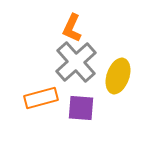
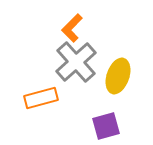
orange L-shape: rotated 20 degrees clockwise
purple square: moved 25 px right, 18 px down; rotated 20 degrees counterclockwise
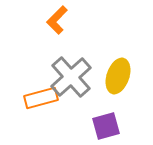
orange L-shape: moved 15 px left, 8 px up
gray cross: moved 5 px left, 15 px down
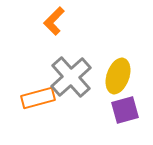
orange L-shape: moved 3 px left, 1 px down
orange rectangle: moved 3 px left
purple square: moved 19 px right, 16 px up
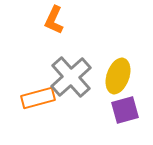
orange L-shape: moved 1 px up; rotated 20 degrees counterclockwise
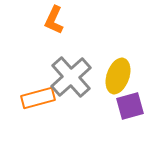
purple square: moved 5 px right, 4 px up
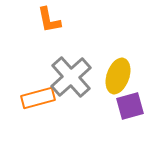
orange L-shape: moved 5 px left; rotated 36 degrees counterclockwise
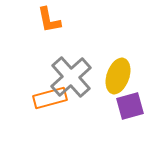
orange rectangle: moved 12 px right
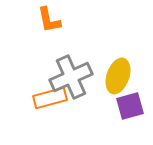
gray cross: rotated 18 degrees clockwise
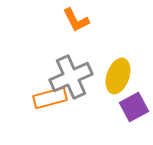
orange L-shape: moved 27 px right; rotated 16 degrees counterclockwise
purple square: moved 4 px right, 1 px down; rotated 12 degrees counterclockwise
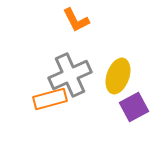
gray cross: moved 1 px left, 2 px up
orange rectangle: moved 1 px down
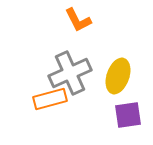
orange L-shape: moved 2 px right
gray cross: moved 2 px up
purple square: moved 6 px left, 8 px down; rotated 20 degrees clockwise
